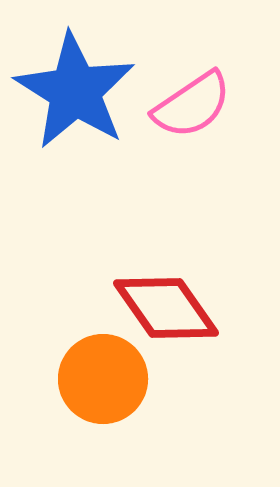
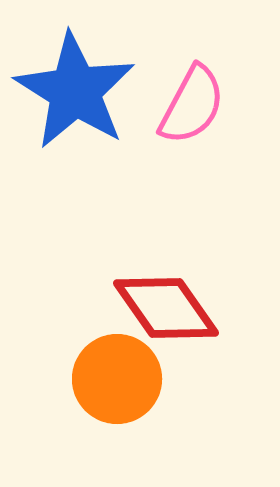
pink semicircle: rotated 28 degrees counterclockwise
orange circle: moved 14 px right
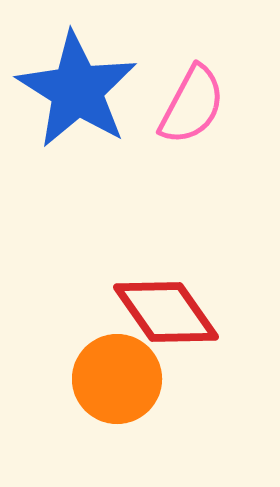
blue star: moved 2 px right, 1 px up
red diamond: moved 4 px down
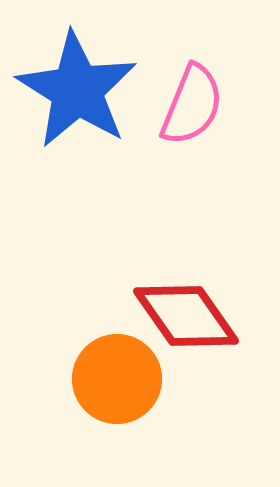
pink semicircle: rotated 6 degrees counterclockwise
red diamond: moved 20 px right, 4 px down
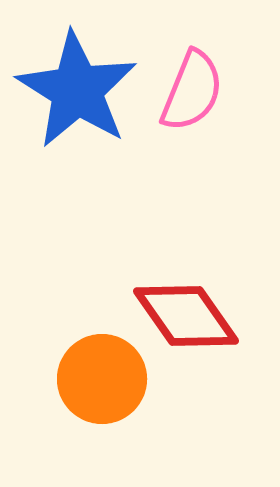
pink semicircle: moved 14 px up
orange circle: moved 15 px left
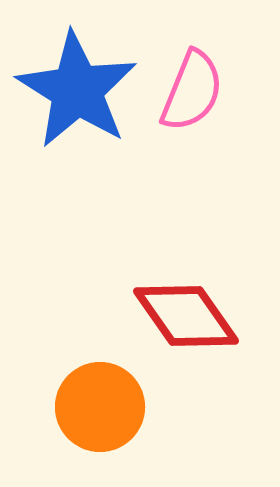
orange circle: moved 2 px left, 28 px down
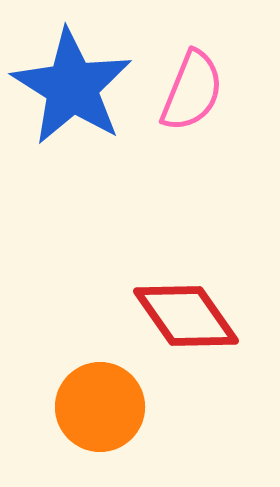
blue star: moved 5 px left, 3 px up
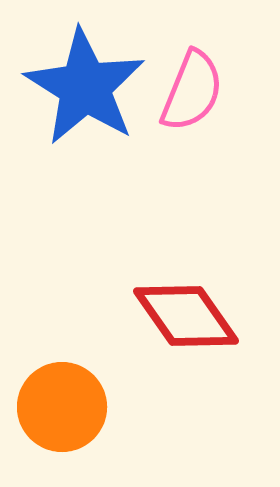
blue star: moved 13 px right
orange circle: moved 38 px left
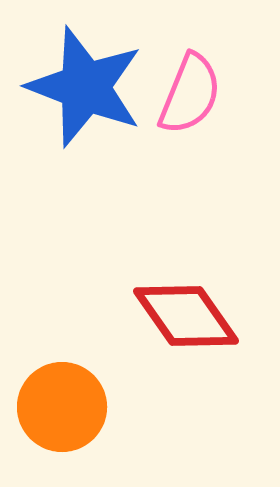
blue star: rotated 11 degrees counterclockwise
pink semicircle: moved 2 px left, 3 px down
